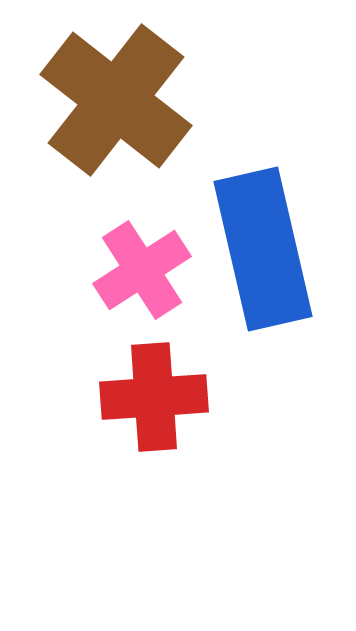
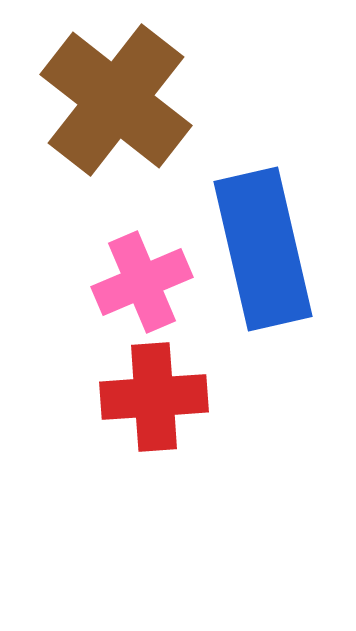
pink cross: moved 12 px down; rotated 10 degrees clockwise
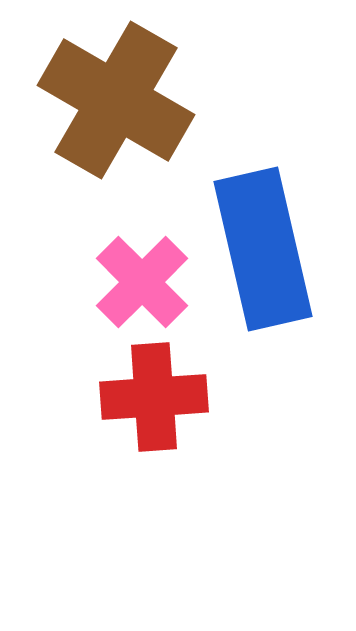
brown cross: rotated 8 degrees counterclockwise
pink cross: rotated 22 degrees counterclockwise
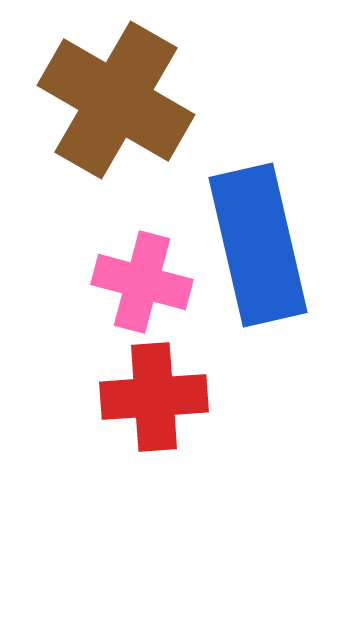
blue rectangle: moved 5 px left, 4 px up
pink cross: rotated 30 degrees counterclockwise
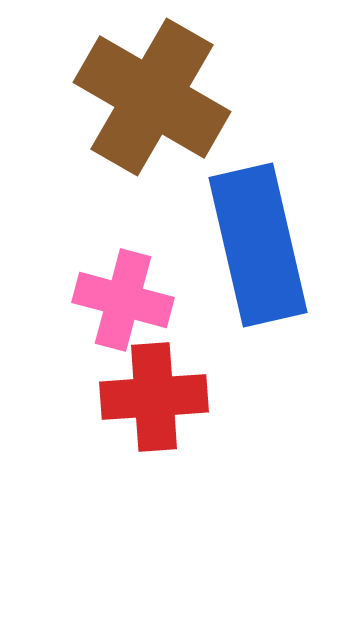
brown cross: moved 36 px right, 3 px up
pink cross: moved 19 px left, 18 px down
